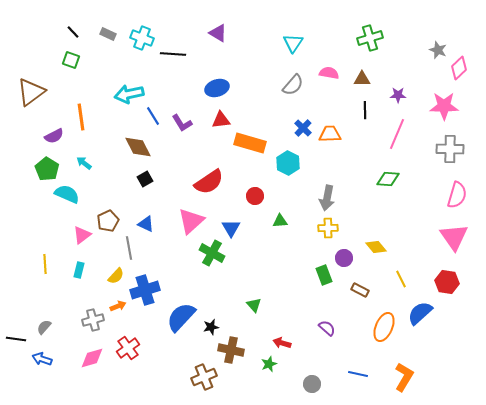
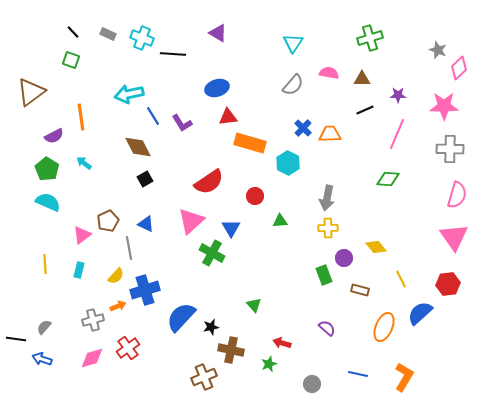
black line at (365, 110): rotated 66 degrees clockwise
red triangle at (221, 120): moved 7 px right, 3 px up
cyan semicircle at (67, 194): moved 19 px left, 8 px down
red hexagon at (447, 282): moved 1 px right, 2 px down; rotated 15 degrees counterclockwise
brown rectangle at (360, 290): rotated 12 degrees counterclockwise
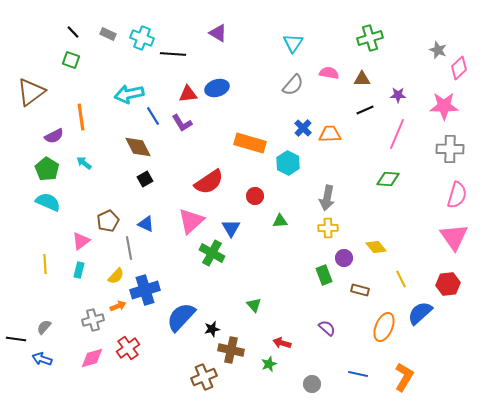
red triangle at (228, 117): moved 40 px left, 23 px up
pink triangle at (82, 235): moved 1 px left, 6 px down
black star at (211, 327): moved 1 px right, 2 px down
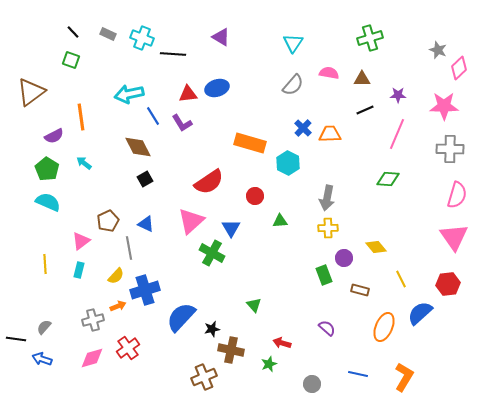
purple triangle at (218, 33): moved 3 px right, 4 px down
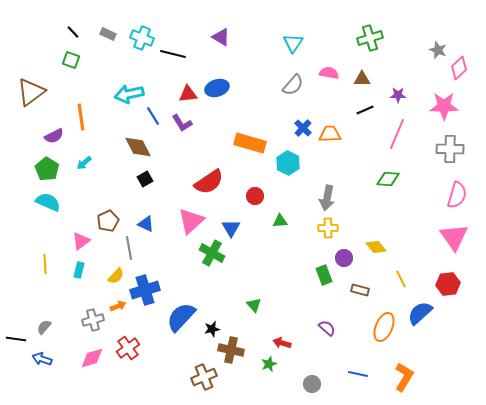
black line at (173, 54): rotated 10 degrees clockwise
cyan arrow at (84, 163): rotated 77 degrees counterclockwise
